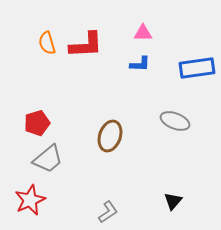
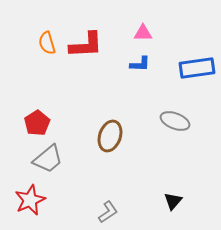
red pentagon: rotated 15 degrees counterclockwise
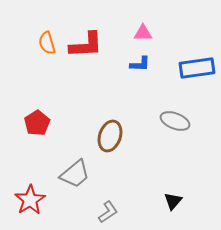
gray trapezoid: moved 27 px right, 15 px down
red star: rotated 8 degrees counterclockwise
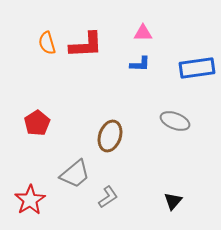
gray L-shape: moved 15 px up
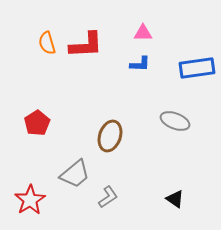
black triangle: moved 2 px right, 2 px up; rotated 36 degrees counterclockwise
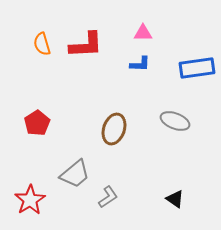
orange semicircle: moved 5 px left, 1 px down
brown ellipse: moved 4 px right, 7 px up
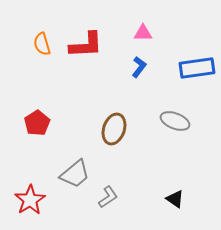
blue L-shape: moved 1 px left, 3 px down; rotated 55 degrees counterclockwise
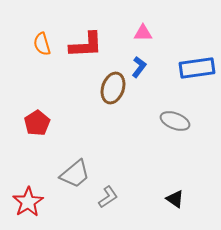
brown ellipse: moved 1 px left, 41 px up
red star: moved 2 px left, 2 px down
